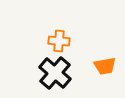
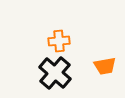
orange cross: rotated 10 degrees counterclockwise
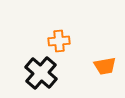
black cross: moved 14 px left
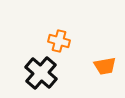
orange cross: rotated 20 degrees clockwise
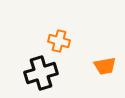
black cross: rotated 32 degrees clockwise
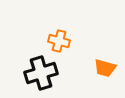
orange trapezoid: moved 2 px down; rotated 25 degrees clockwise
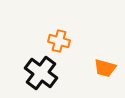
black cross: rotated 36 degrees counterclockwise
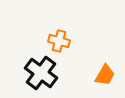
orange trapezoid: moved 7 px down; rotated 75 degrees counterclockwise
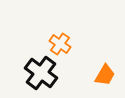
orange cross: moved 1 px right, 3 px down; rotated 20 degrees clockwise
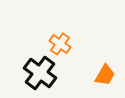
black cross: moved 1 px left
